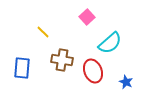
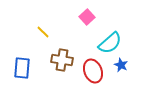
blue star: moved 5 px left, 17 px up
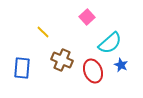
brown cross: rotated 15 degrees clockwise
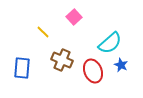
pink square: moved 13 px left
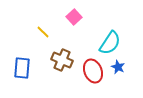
cyan semicircle: rotated 15 degrees counterclockwise
blue star: moved 3 px left, 2 px down
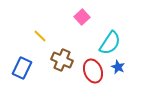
pink square: moved 8 px right
yellow line: moved 3 px left, 4 px down
blue rectangle: rotated 20 degrees clockwise
